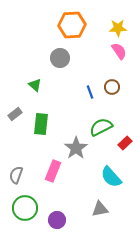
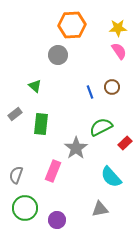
gray circle: moved 2 px left, 3 px up
green triangle: moved 1 px down
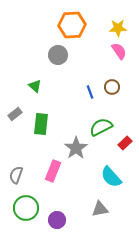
green circle: moved 1 px right
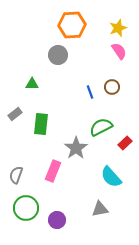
yellow star: rotated 18 degrees counterclockwise
green triangle: moved 3 px left, 2 px up; rotated 40 degrees counterclockwise
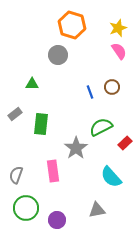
orange hexagon: rotated 20 degrees clockwise
pink rectangle: rotated 30 degrees counterclockwise
gray triangle: moved 3 px left, 1 px down
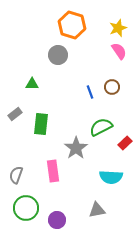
cyan semicircle: rotated 45 degrees counterclockwise
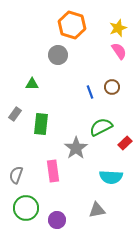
gray rectangle: rotated 16 degrees counterclockwise
